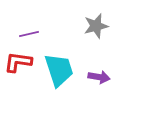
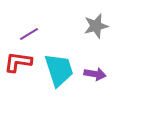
purple line: rotated 18 degrees counterclockwise
purple arrow: moved 4 px left, 3 px up
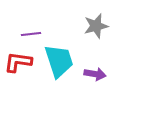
purple line: moved 2 px right; rotated 24 degrees clockwise
cyan trapezoid: moved 9 px up
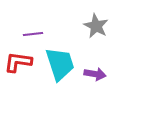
gray star: rotated 30 degrees counterclockwise
purple line: moved 2 px right
cyan trapezoid: moved 1 px right, 3 px down
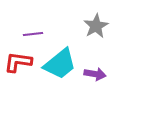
gray star: rotated 15 degrees clockwise
cyan trapezoid: rotated 69 degrees clockwise
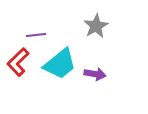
purple line: moved 3 px right, 1 px down
red L-shape: rotated 52 degrees counterclockwise
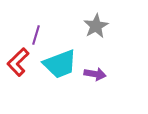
purple line: rotated 66 degrees counterclockwise
cyan trapezoid: rotated 18 degrees clockwise
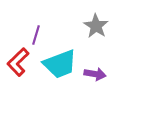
gray star: rotated 10 degrees counterclockwise
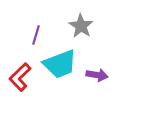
gray star: moved 15 px left
red L-shape: moved 2 px right, 15 px down
purple arrow: moved 2 px right, 1 px down
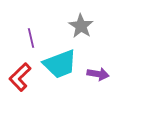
purple line: moved 5 px left, 3 px down; rotated 30 degrees counterclockwise
purple arrow: moved 1 px right, 1 px up
